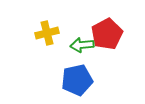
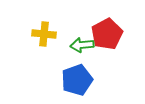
yellow cross: moved 3 px left, 1 px down; rotated 20 degrees clockwise
blue pentagon: rotated 8 degrees counterclockwise
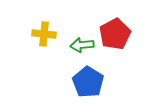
red pentagon: moved 8 px right
blue pentagon: moved 11 px right, 2 px down; rotated 20 degrees counterclockwise
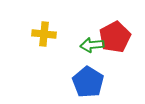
red pentagon: moved 3 px down
green arrow: moved 10 px right
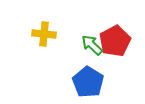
red pentagon: moved 4 px down
green arrow: rotated 50 degrees clockwise
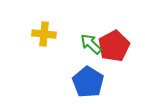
red pentagon: moved 1 px left, 5 px down
green arrow: moved 1 px left, 1 px up
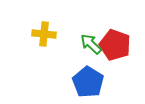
red pentagon: moved 1 px right, 1 px up; rotated 24 degrees counterclockwise
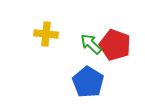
yellow cross: moved 2 px right
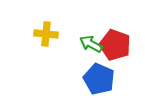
green arrow: rotated 15 degrees counterclockwise
blue pentagon: moved 11 px right, 3 px up; rotated 8 degrees counterclockwise
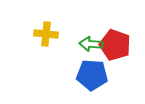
green arrow: rotated 25 degrees counterclockwise
blue pentagon: moved 7 px left, 4 px up; rotated 20 degrees counterclockwise
